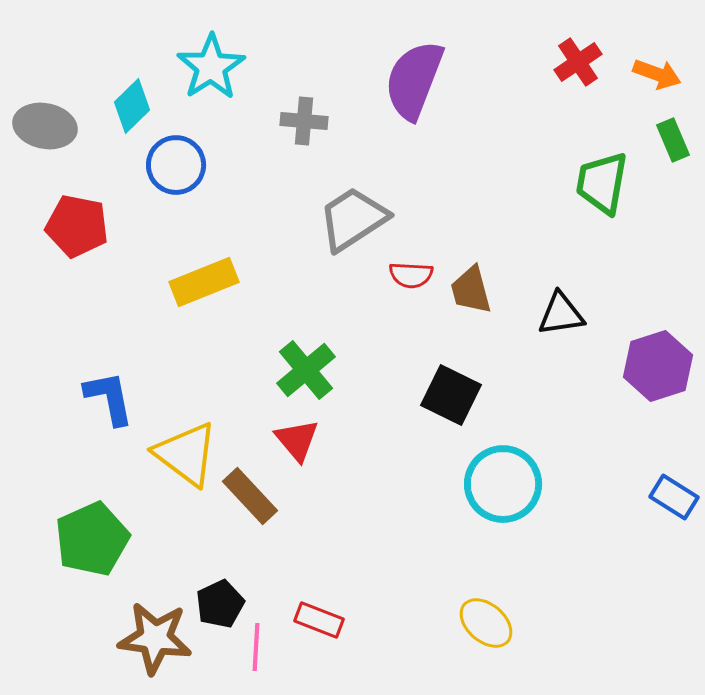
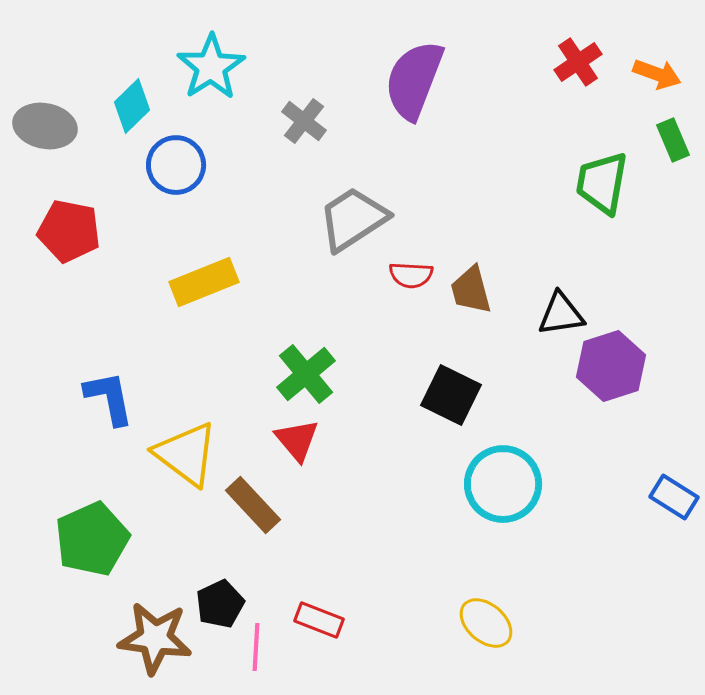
gray cross: rotated 33 degrees clockwise
red pentagon: moved 8 px left, 5 px down
purple hexagon: moved 47 px left
green cross: moved 4 px down
brown rectangle: moved 3 px right, 9 px down
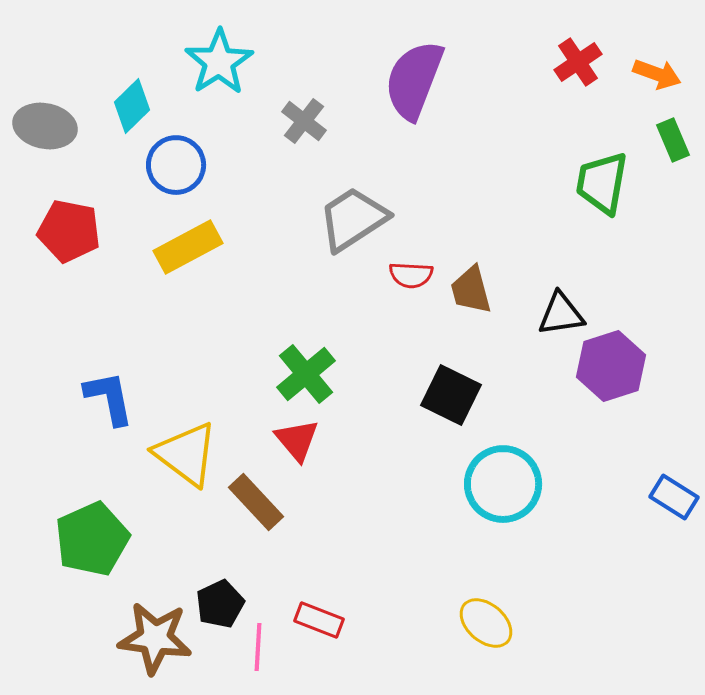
cyan star: moved 8 px right, 5 px up
yellow rectangle: moved 16 px left, 35 px up; rotated 6 degrees counterclockwise
brown rectangle: moved 3 px right, 3 px up
pink line: moved 2 px right
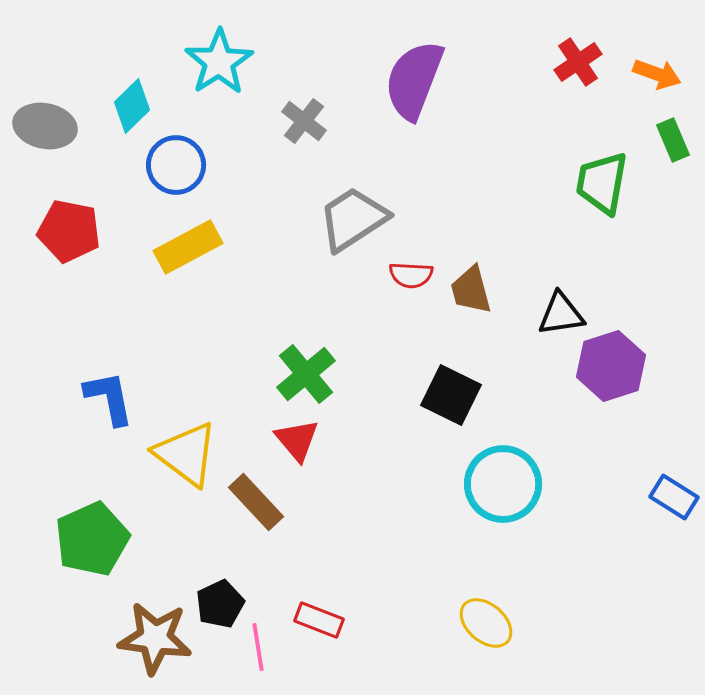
pink line: rotated 12 degrees counterclockwise
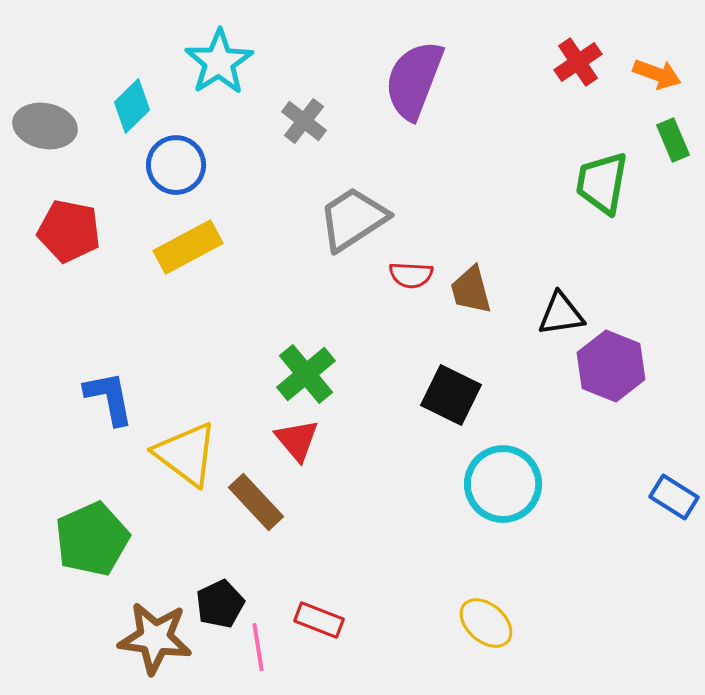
purple hexagon: rotated 20 degrees counterclockwise
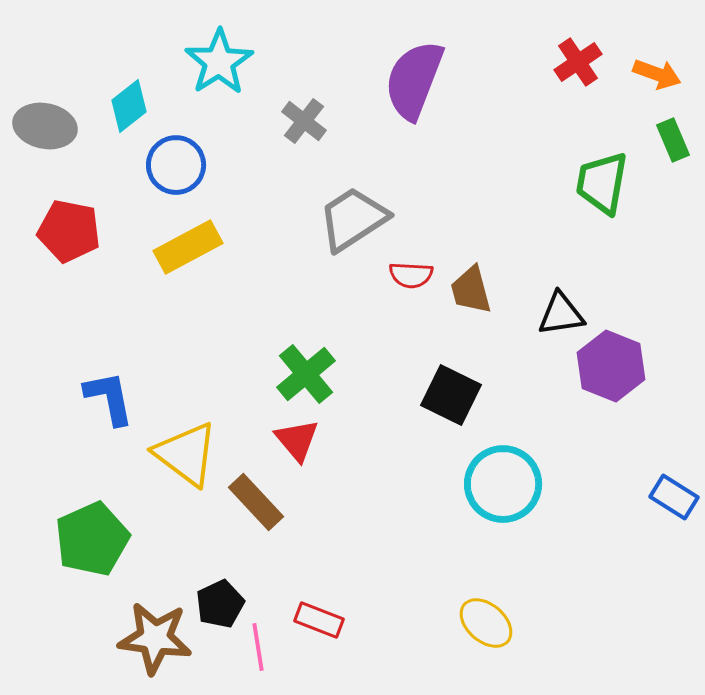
cyan diamond: moved 3 px left; rotated 6 degrees clockwise
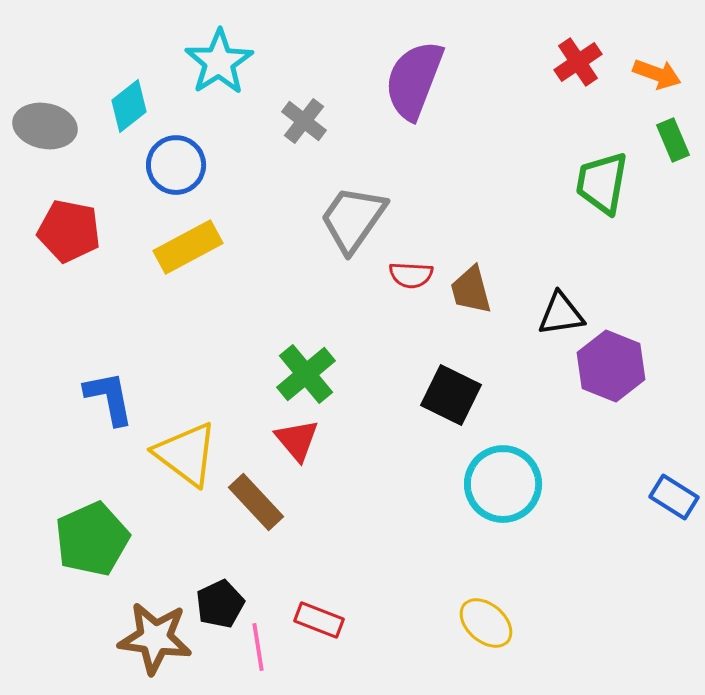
gray trapezoid: rotated 22 degrees counterclockwise
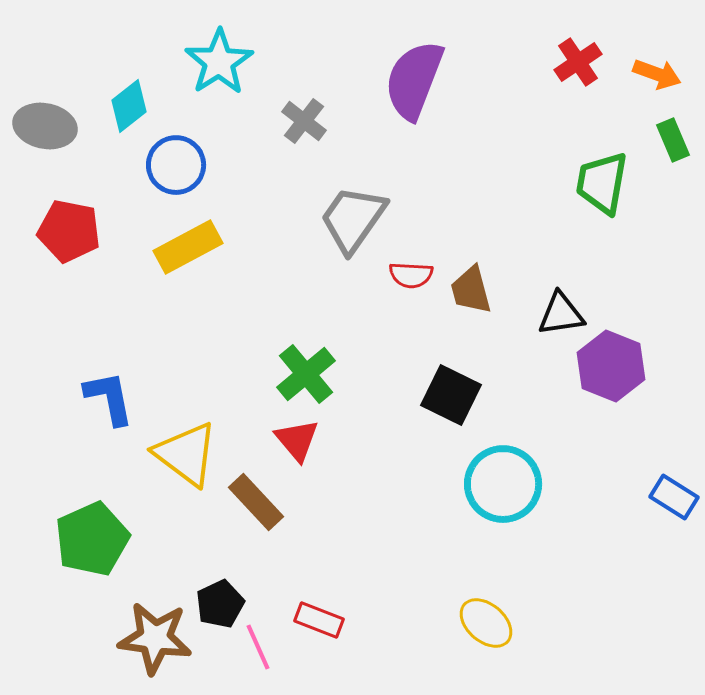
pink line: rotated 15 degrees counterclockwise
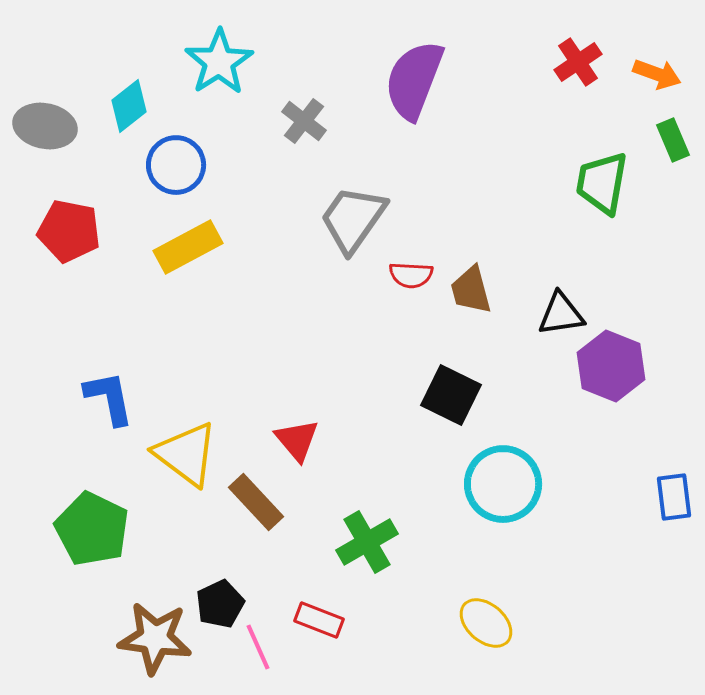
green cross: moved 61 px right, 168 px down; rotated 10 degrees clockwise
blue rectangle: rotated 51 degrees clockwise
green pentagon: moved 10 px up; rotated 22 degrees counterclockwise
